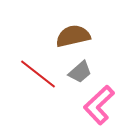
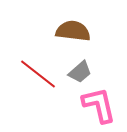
brown semicircle: moved 5 px up; rotated 20 degrees clockwise
pink L-shape: rotated 120 degrees clockwise
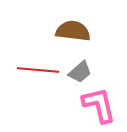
red line: moved 4 px up; rotated 33 degrees counterclockwise
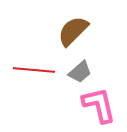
brown semicircle: rotated 52 degrees counterclockwise
red line: moved 4 px left
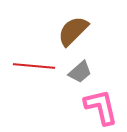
red line: moved 4 px up
pink L-shape: moved 2 px right, 2 px down
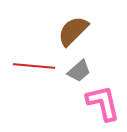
gray trapezoid: moved 1 px left, 1 px up
pink L-shape: moved 2 px right, 4 px up
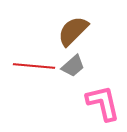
gray trapezoid: moved 6 px left, 5 px up
